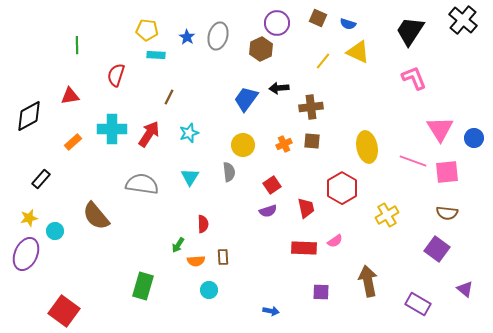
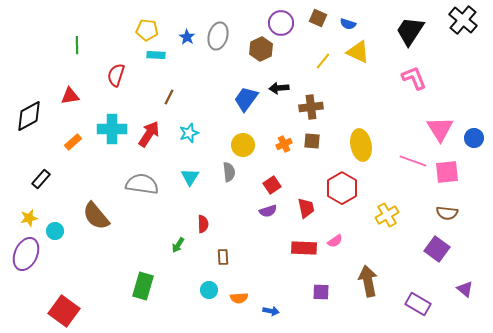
purple circle at (277, 23): moved 4 px right
yellow ellipse at (367, 147): moved 6 px left, 2 px up
orange semicircle at (196, 261): moved 43 px right, 37 px down
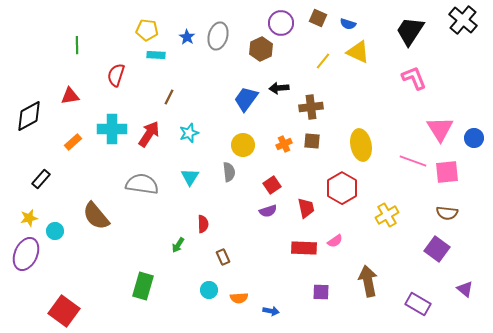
brown rectangle at (223, 257): rotated 21 degrees counterclockwise
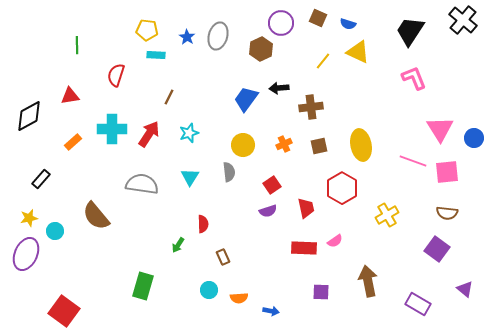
brown square at (312, 141): moved 7 px right, 5 px down; rotated 18 degrees counterclockwise
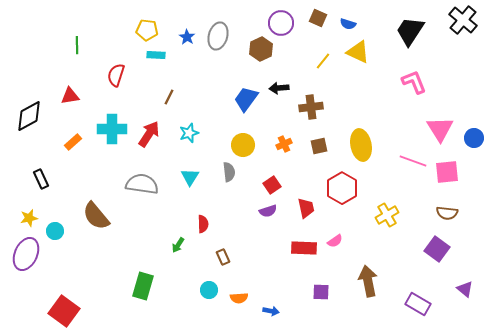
pink L-shape at (414, 78): moved 4 px down
black rectangle at (41, 179): rotated 66 degrees counterclockwise
